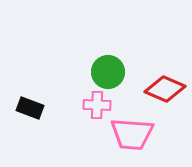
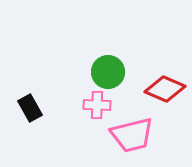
black rectangle: rotated 40 degrees clockwise
pink trapezoid: moved 1 px down; rotated 18 degrees counterclockwise
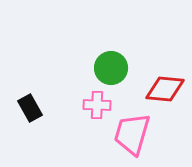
green circle: moved 3 px right, 4 px up
red diamond: rotated 18 degrees counterclockwise
pink trapezoid: moved 1 px up; rotated 120 degrees clockwise
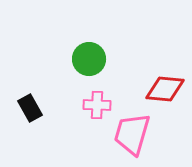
green circle: moved 22 px left, 9 px up
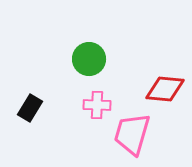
black rectangle: rotated 60 degrees clockwise
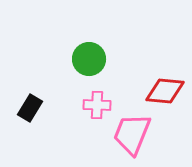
red diamond: moved 2 px down
pink trapezoid: rotated 6 degrees clockwise
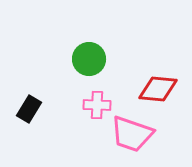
red diamond: moved 7 px left, 2 px up
black rectangle: moved 1 px left, 1 px down
pink trapezoid: rotated 93 degrees counterclockwise
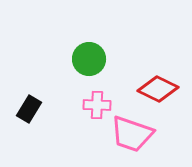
red diamond: rotated 21 degrees clockwise
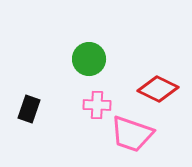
black rectangle: rotated 12 degrees counterclockwise
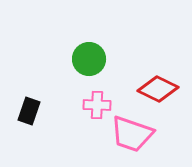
black rectangle: moved 2 px down
